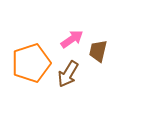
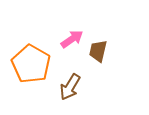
orange pentagon: moved 1 px down; rotated 24 degrees counterclockwise
brown arrow: moved 2 px right, 13 px down
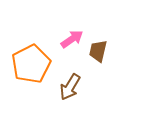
orange pentagon: rotated 15 degrees clockwise
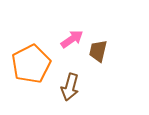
brown arrow: rotated 16 degrees counterclockwise
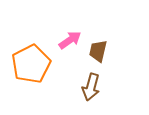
pink arrow: moved 2 px left, 1 px down
brown arrow: moved 21 px right
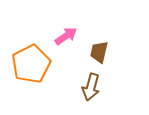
pink arrow: moved 4 px left, 4 px up
brown trapezoid: moved 1 px right, 1 px down
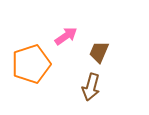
brown trapezoid: rotated 10 degrees clockwise
orange pentagon: rotated 9 degrees clockwise
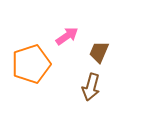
pink arrow: moved 1 px right
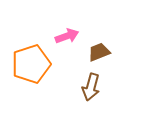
pink arrow: rotated 15 degrees clockwise
brown trapezoid: rotated 45 degrees clockwise
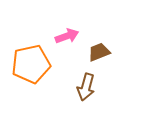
orange pentagon: rotated 6 degrees clockwise
brown arrow: moved 5 px left
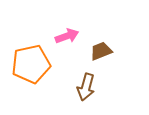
brown trapezoid: moved 2 px right, 1 px up
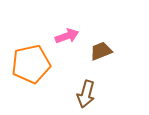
brown arrow: moved 7 px down
